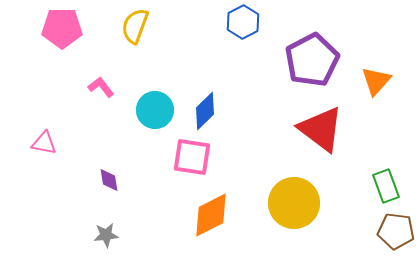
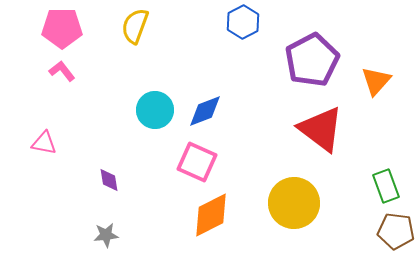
pink L-shape: moved 39 px left, 16 px up
blue diamond: rotated 24 degrees clockwise
pink square: moved 5 px right, 5 px down; rotated 15 degrees clockwise
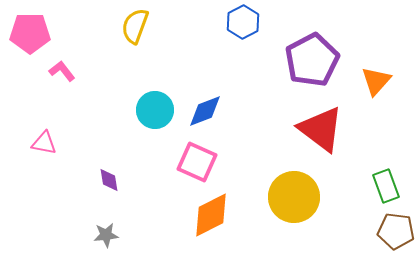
pink pentagon: moved 32 px left, 5 px down
yellow circle: moved 6 px up
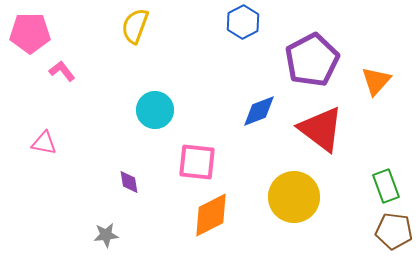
blue diamond: moved 54 px right
pink square: rotated 18 degrees counterclockwise
purple diamond: moved 20 px right, 2 px down
brown pentagon: moved 2 px left
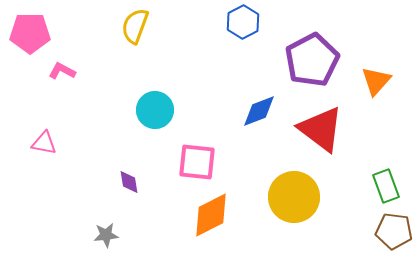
pink L-shape: rotated 24 degrees counterclockwise
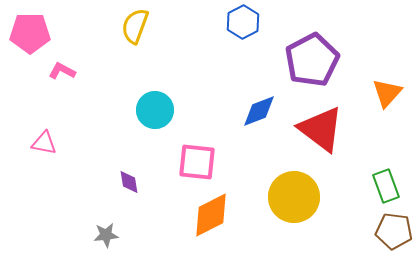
orange triangle: moved 11 px right, 12 px down
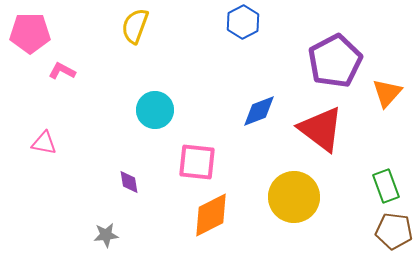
purple pentagon: moved 23 px right, 1 px down
